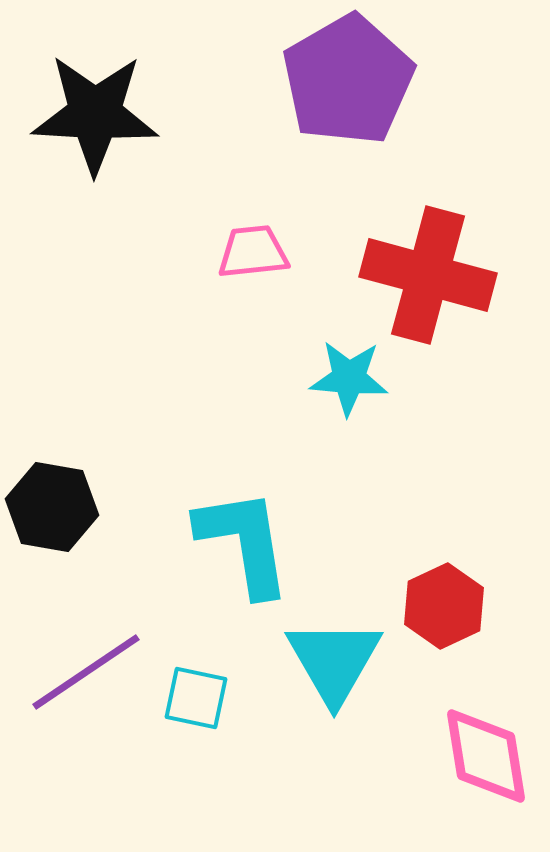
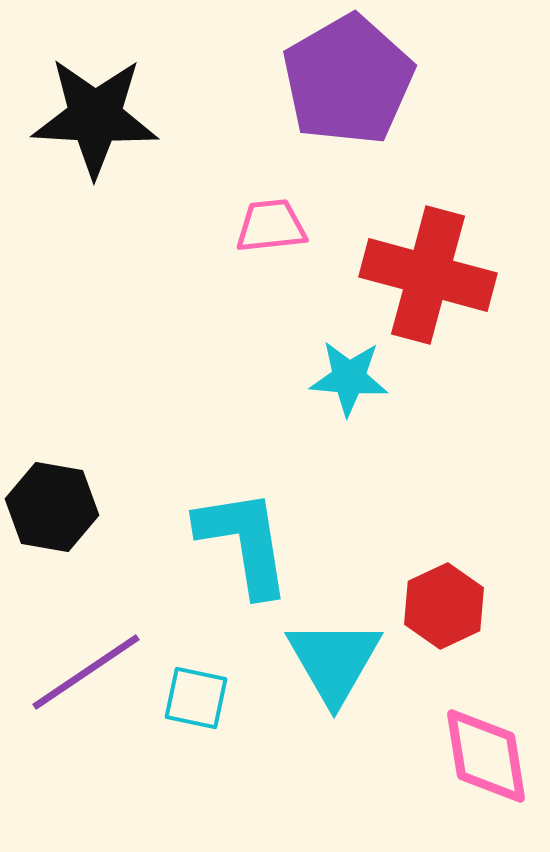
black star: moved 3 px down
pink trapezoid: moved 18 px right, 26 px up
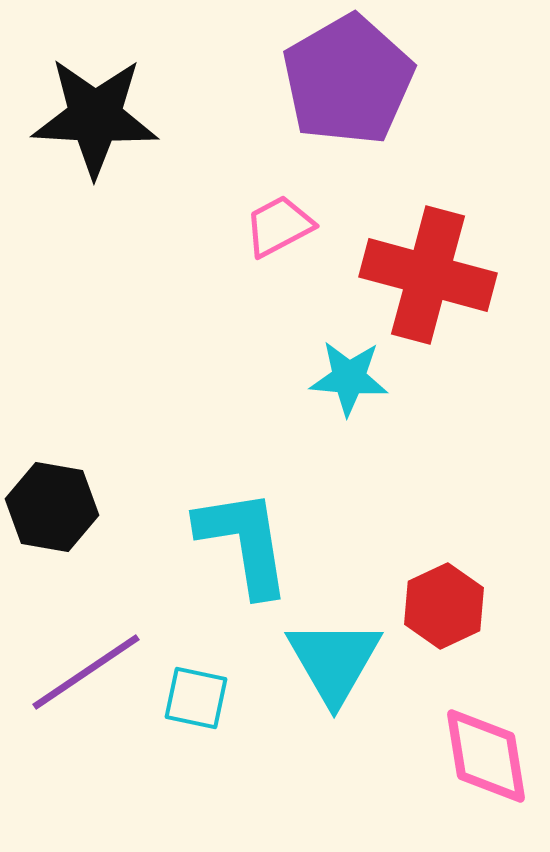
pink trapezoid: moved 8 px right; rotated 22 degrees counterclockwise
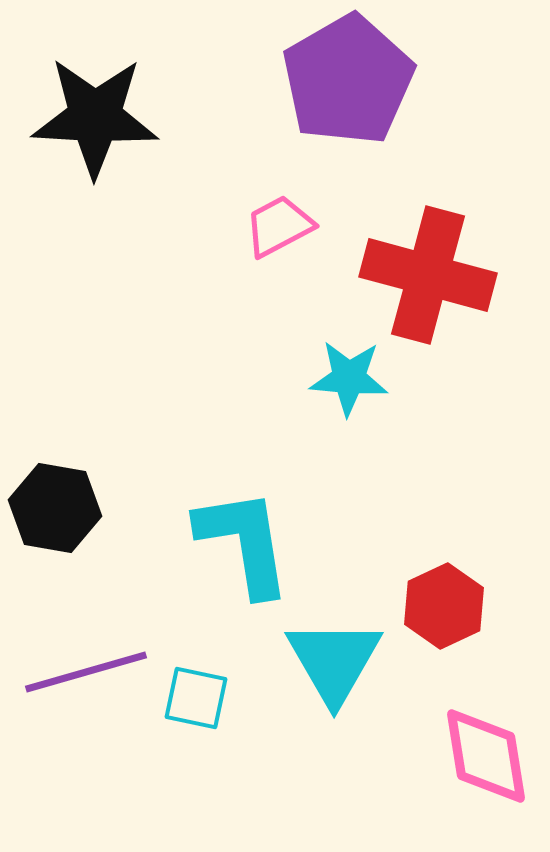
black hexagon: moved 3 px right, 1 px down
purple line: rotated 18 degrees clockwise
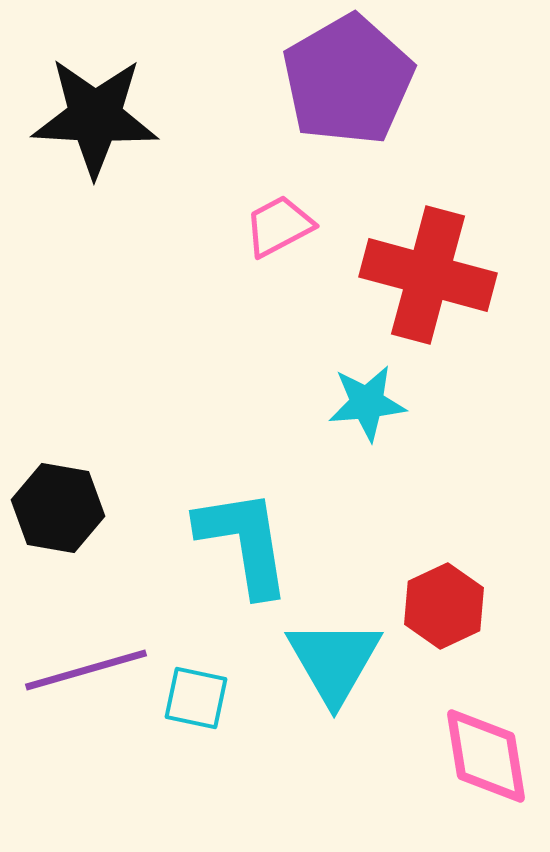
cyan star: moved 18 px right, 25 px down; rotated 10 degrees counterclockwise
black hexagon: moved 3 px right
purple line: moved 2 px up
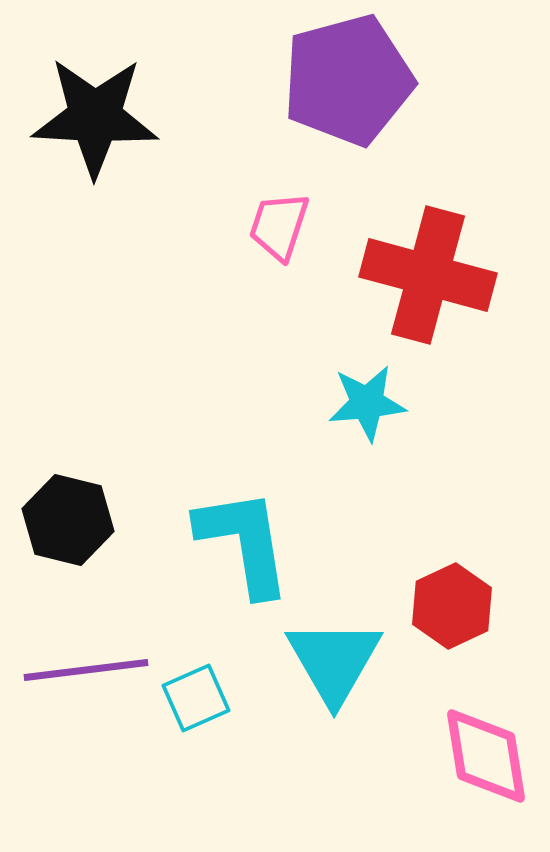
purple pentagon: rotated 15 degrees clockwise
pink trapezoid: rotated 44 degrees counterclockwise
black hexagon: moved 10 px right, 12 px down; rotated 4 degrees clockwise
red hexagon: moved 8 px right
purple line: rotated 9 degrees clockwise
cyan square: rotated 36 degrees counterclockwise
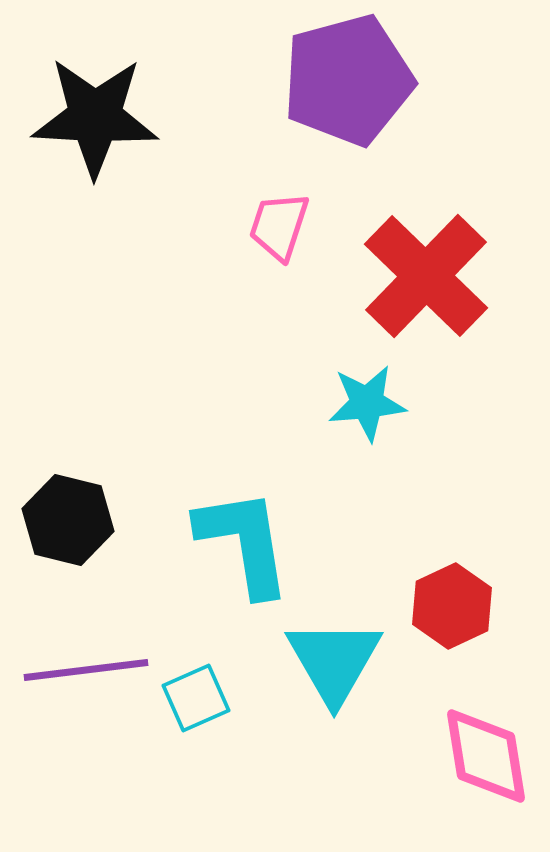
red cross: moved 2 px left, 1 px down; rotated 29 degrees clockwise
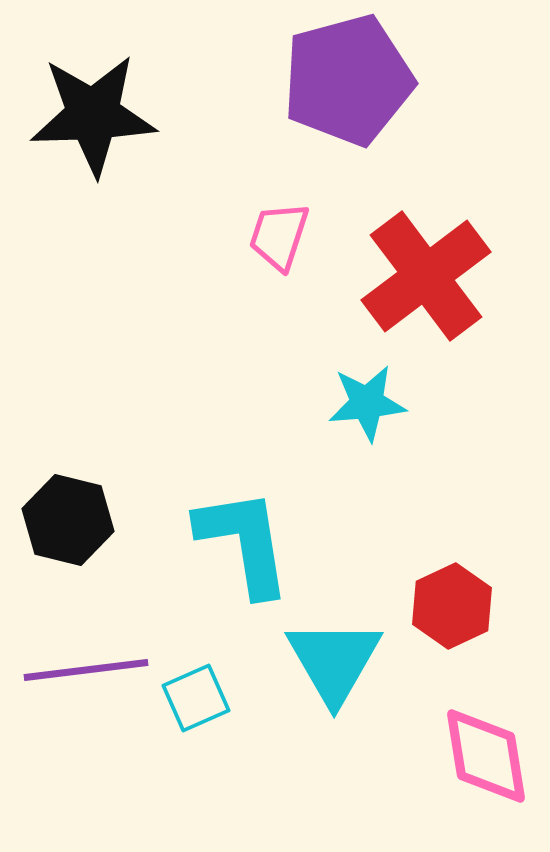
black star: moved 2 px left, 2 px up; rotated 5 degrees counterclockwise
pink trapezoid: moved 10 px down
red cross: rotated 9 degrees clockwise
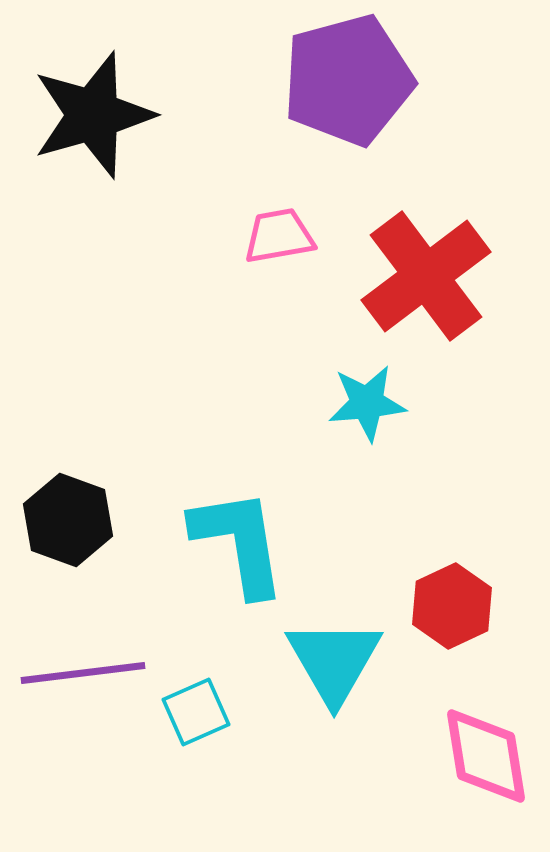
black star: rotated 14 degrees counterclockwise
pink trapezoid: rotated 62 degrees clockwise
black hexagon: rotated 6 degrees clockwise
cyan L-shape: moved 5 px left
purple line: moved 3 px left, 3 px down
cyan square: moved 14 px down
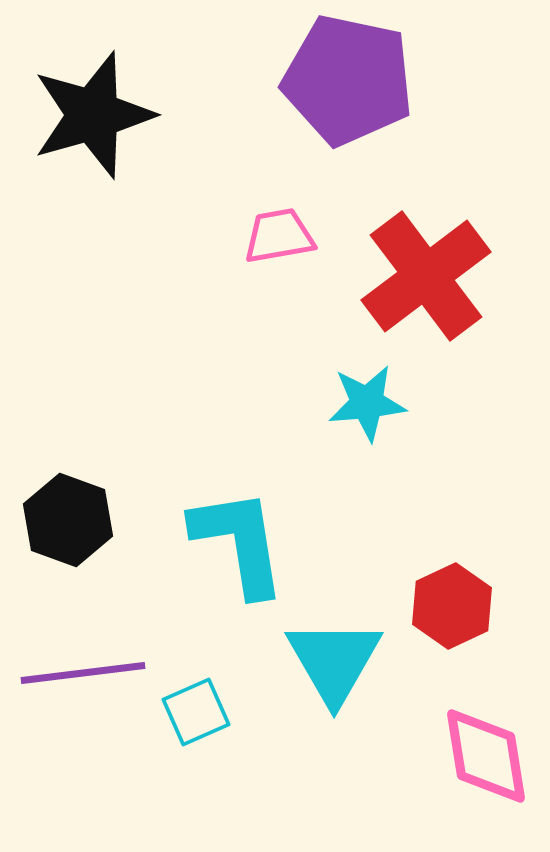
purple pentagon: rotated 27 degrees clockwise
